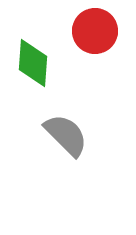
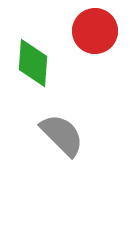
gray semicircle: moved 4 px left
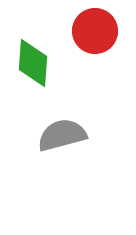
gray semicircle: rotated 60 degrees counterclockwise
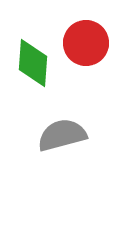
red circle: moved 9 px left, 12 px down
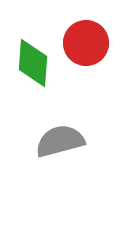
gray semicircle: moved 2 px left, 6 px down
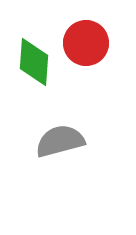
green diamond: moved 1 px right, 1 px up
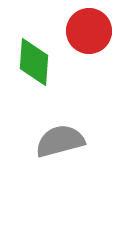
red circle: moved 3 px right, 12 px up
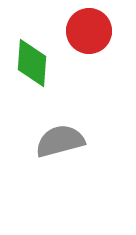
green diamond: moved 2 px left, 1 px down
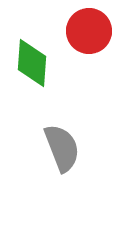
gray semicircle: moved 2 px right, 7 px down; rotated 84 degrees clockwise
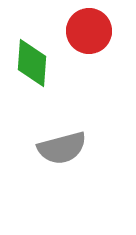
gray semicircle: rotated 96 degrees clockwise
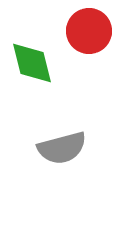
green diamond: rotated 18 degrees counterclockwise
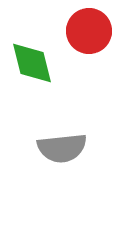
gray semicircle: rotated 9 degrees clockwise
